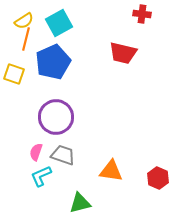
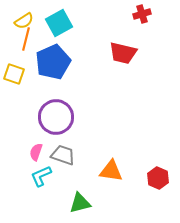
red cross: rotated 24 degrees counterclockwise
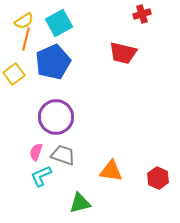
yellow square: rotated 35 degrees clockwise
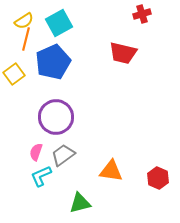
gray trapezoid: rotated 55 degrees counterclockwise
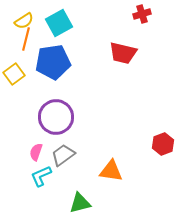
blue pentagon: rotated 16 degrees clockwise
red hexagon: moved 5 px right, 34 px up; rotated 15 degrees clockwise
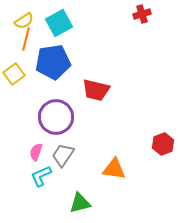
red trapezoid: moved 27 px left, 37 px down
gray trapezoid: rotated 20 degrees counterclockwise
orange triangle: moved 3 px right, 2 px up
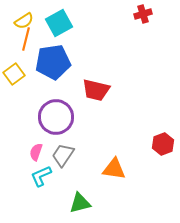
red cross: moved 1 px right
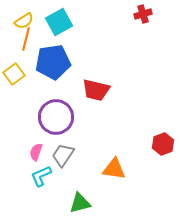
cyan square: moved 1 px up
